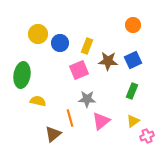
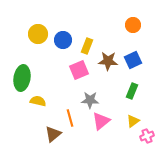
blue circle: moved 3 px right, 3 px up
green ellipse: moved 3 px down
gray star: moved 3 px right, 1 px down
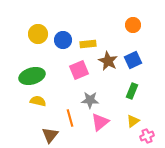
yellow rectangle: moved 1 px right, 2 px up; rotated 63 degrees clockwise
brown star: rotated 24 degrees clockwise
green ellipse: moved 10 px right, 2 px up; rotated 65 degrees clockwise
pink triangle: moved 1 px left, 1 px down
brown triangle: moved 3 px left, 1 px down; rotated 12 degrees counterclockwise
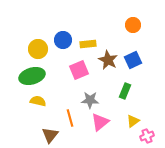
yellow circle: moved 15 px down
brown star: moved 1 px up
green rectangle: moved 7 px left
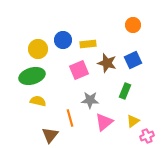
brown star: moved 1 px left, 3 px down; rotated 12 degrees counterclockwise
pink triangle: moved 4 px right
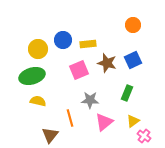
green rectangle: moved 2 px right, 2 px down
pink cross: moved 3 px left; rotated 32 degrees counterclockwise
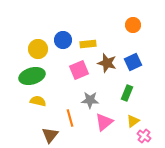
blue square: moved 2 px down
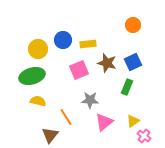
green rectangle: moved 6 px up
orange line: moved 4 px left, 1 px up; rotated 18 degrees counterclockwise
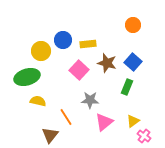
yellow circle: moved 3 px right, 2 px down
blue square: rotated 24 degrees counterclockwise
pink square: rotated 24 degrees counterclockwise
green ellipse: moved 5 px left, 1 px down
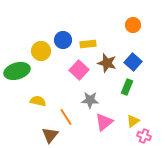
green ellipse: moved 10 px left, 6 px up
pink cross: rotated 16 degrees counterclockwise
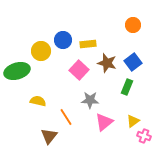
blue square: rotated 12 degrees clockwise
brown triangle: moved 1 px left, 1 px down
